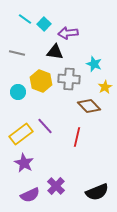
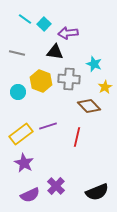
purple line: moved 3 px right; rotated 66 degrees counterclockwise
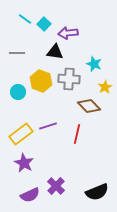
gray line: rotated 14 degrees counterclockwise
red line: moved 3 px up
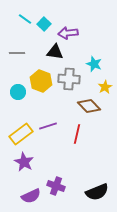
purple star: moved 1 px up
purple cross: rotated 24 degrees counterclockwise
purple semicircle: moved 1 px right, 1 px down
